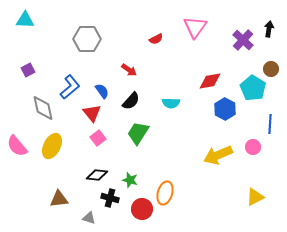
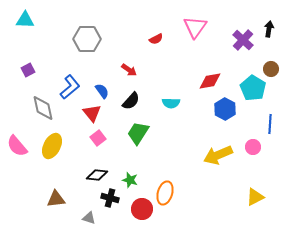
brown triangle: moved 3 px left
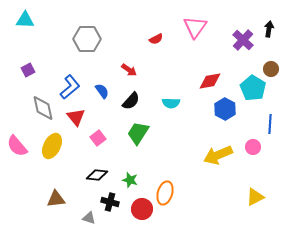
red triangle: moved 16 px left, 4 px down
black cross: moved 4 px down
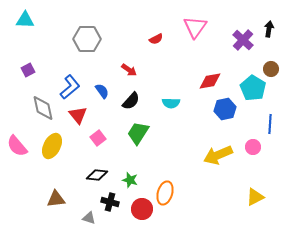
blue hexagon: rotated 20 degrees clockwise
red triangle: moved 2 px right, 2 px up
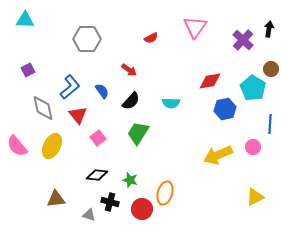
red semicircle: moved 5 px left, 1 px up
gray triangle: moved 3 px up
